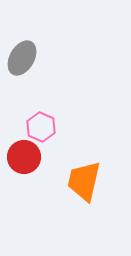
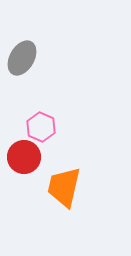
orange trapezoid: moved 20 px left, 6 px down
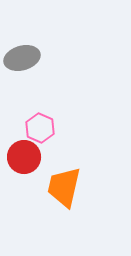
gray ellipse: rotated 44 degrees clockwise
pink hexagon: moved 1 px left, 1 px down
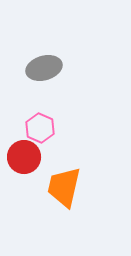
gray ellipse: moved 22 px right, 10 px down
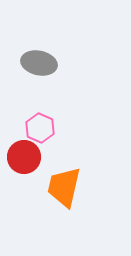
gray ellipse: moved 5 px left, 5 px up; rotated 28 degrees clockwise
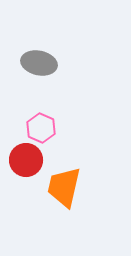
pink hexagon: moved 1 px right
red circle: moved 2 px right, 3 px down
